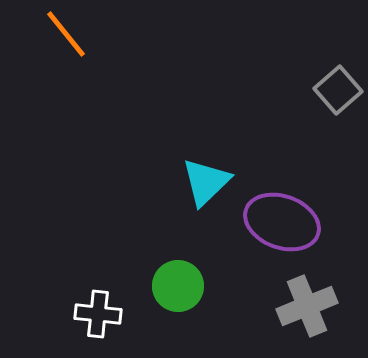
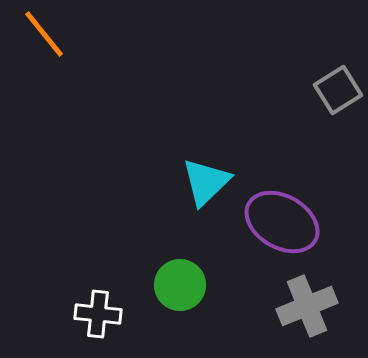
orange line: moved 22 px left
gray square: rotated 9 degrees clockwise
purple ellipse: rotated 10 degrees clockwise
green circle: moved 2 px right, 1 px up
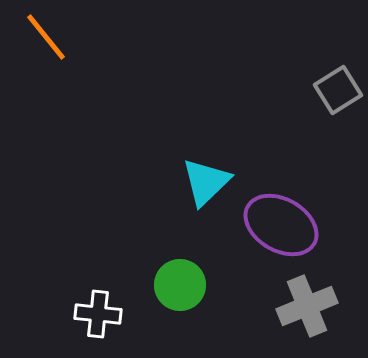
orange line: moved 2 px right, 3 px down
purple ellipse: moved 1 px left, 3 px down
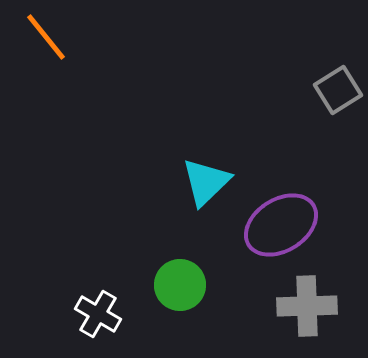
purple ellipse: rotated 62 degrees counterclockwise
gray cross: rotated 20 degrees clockwise
white cross: rotated 24 degrees clockwise
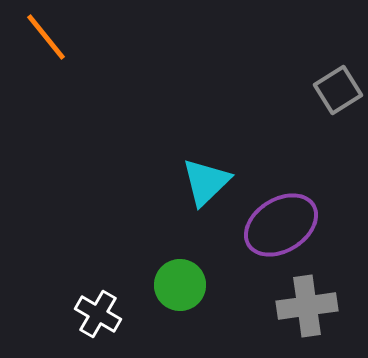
gray cross: rotated 6 degrees counterclockwise
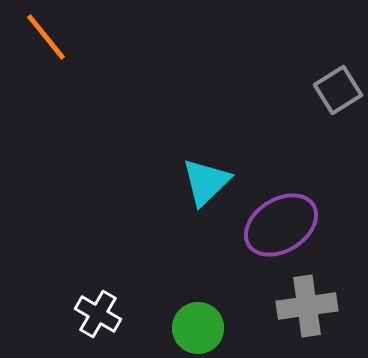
green circle: moved 18 px right, 43 px down
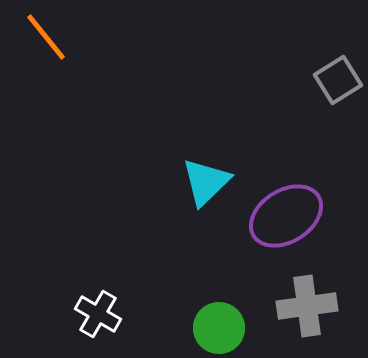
gray square: moved 10 px up
purple ellipse: moved 5 px right, 9 px up
green circle: moved 21 px right
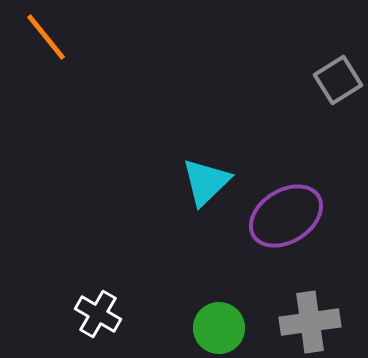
gray cross: moved 3 px right, 16 px down
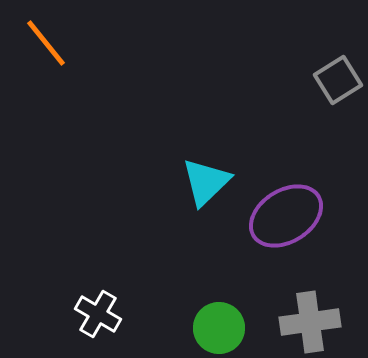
orange line: moved 6 px down
